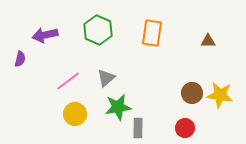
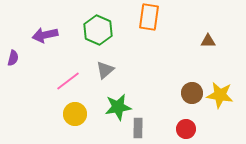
orange rectangle: moved 3 px left, 16 px up
purple semicircle: moved 7 px left, 1 px up
gray triangle: moved 1 px left, 8 px up
red circle: moved 1 px right, 1 px down
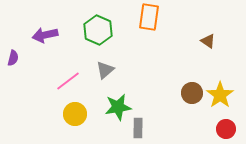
brown triangle: rotated 35 degrees clockwise
yellow star: rotated 28 degrees clockwise
red circle: moved 40 px right
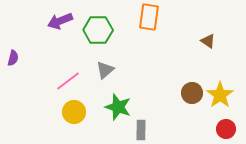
green hexagon: rotated 24 degrees counterclockwise
purple arrow: moved 15 px right, 14 px up; rotated 10 degrees counterclockwise
green star: rotated 28 degrees clockwise
yellow circle: moved 1 px left, 2 px up
gray rectangle: moved 3 px right, 2 px down
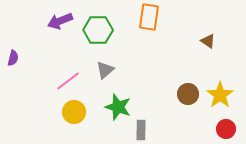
brown circle: moved 4 px left, 1 px down
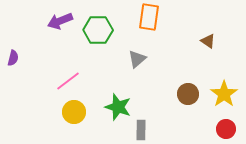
gray triangle: moved 32 px right, 11 px up
yellow star: moved 4 px right, 1 px up
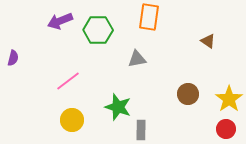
gray triangle: rotated 30 degrees clockwise
yellow star: moved 5 px right, 5 px down
yellow circle: moved 2 px left, 8 px down
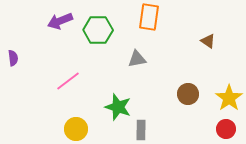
purple semicircle: rotated 21 degrees counterclockwise
yellow star: moved 1 px up
yellow circle: moved 4 px right, 9 px down
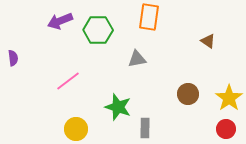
gray rectangle: moved 4 px right, 2 px up
